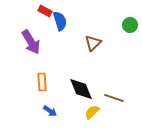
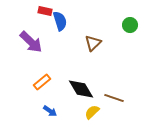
red rectangle: rotated 16 degrees counterclockwise
purple arrow: rotated 15 degrees counterclockwise
orange rectangle: rotated 54 degrees clockwise
black diamond: rotated 8 degrees counterclockwise
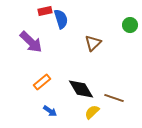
red rectangle: rotated 24 degrees counterclockwise
blue semicircle: moved 1 px right, 2 px up
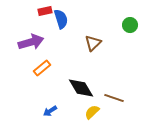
purple arrow: rotated 60 degrees counterclockwise
orange rectangle: moved 14 px up
black diamond: moved 1 px up
blue arrow: rotated 112 degrees clockwise
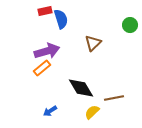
purple arrow: moved 16 px right, 9 px down
brown line: rotated 30 degrees counterclockwise
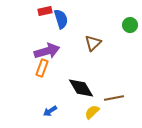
orange rectangle: rotated 30 degrees counterclockwise
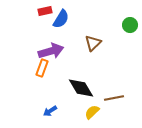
blue semicircle: rotated 48 degrees clockwise
purple arrow: moved 4 px right
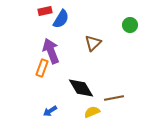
purple arrow: rotated 95 degrees counterclockwise
yellow semicircle: rotated 21 degrees clockwise
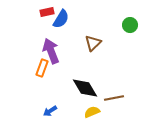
red rectangle: moved 2 px right, 1 px down
black diamond: moved 4 px right
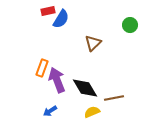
red rectangle: moved 1 px right, 1 px up
purple arrow: moved 6 px right, 29 px down
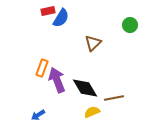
blue semicircle: moved 1 px up
blue arrow: moved 12 px left, 4 px down
